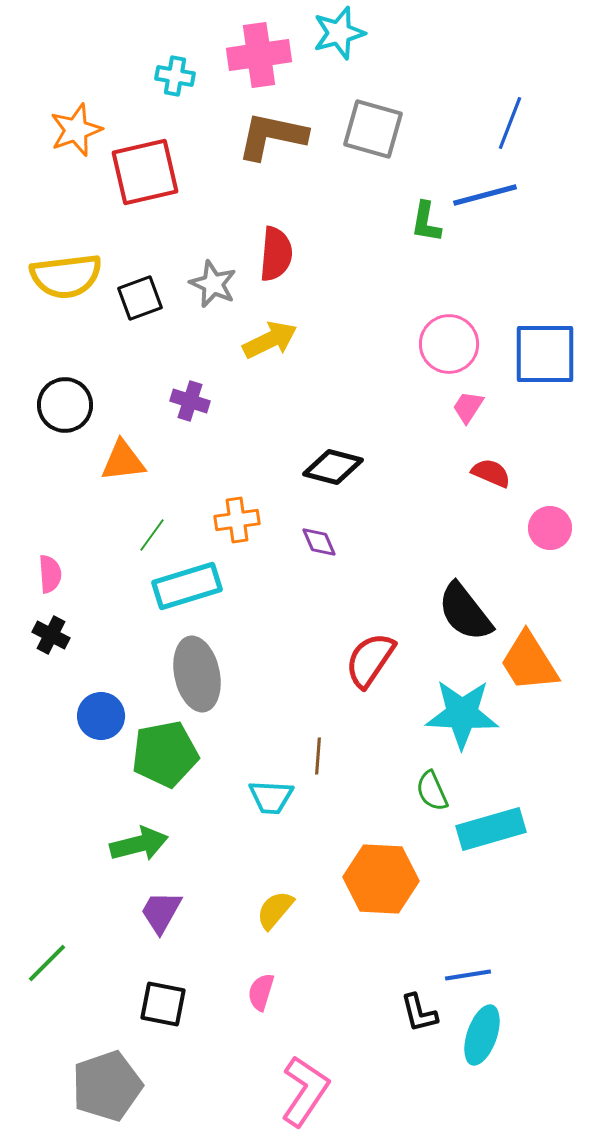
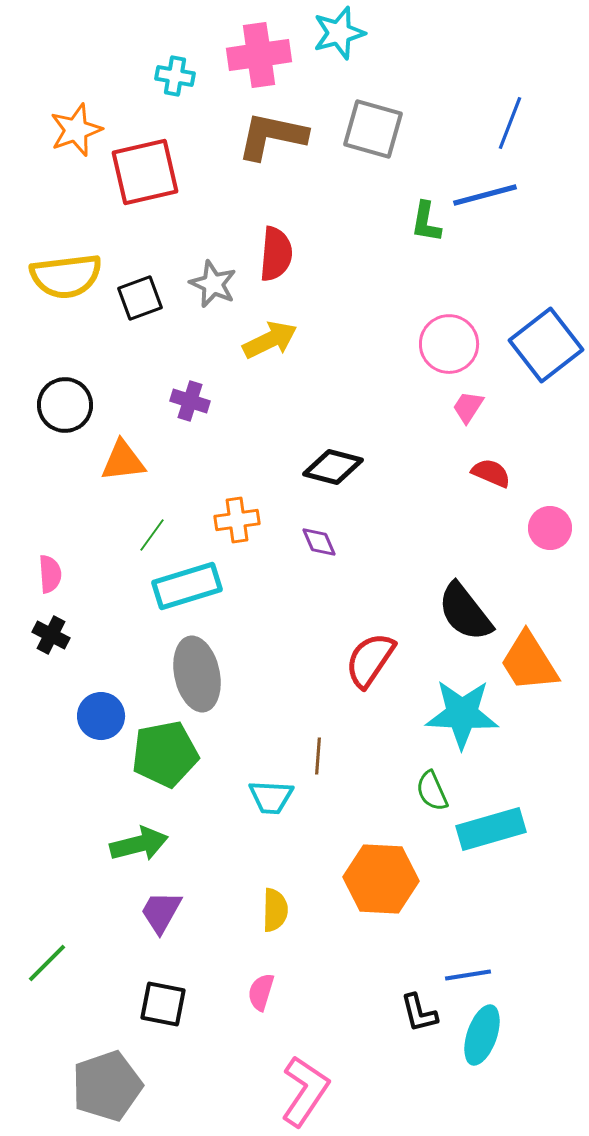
blue square at (545, 354): moved 1 px right, 9 px up; rotated 38 degrees counterclockwise
yellow semicircle at (275, 910): rotated 141 degrees clockwise
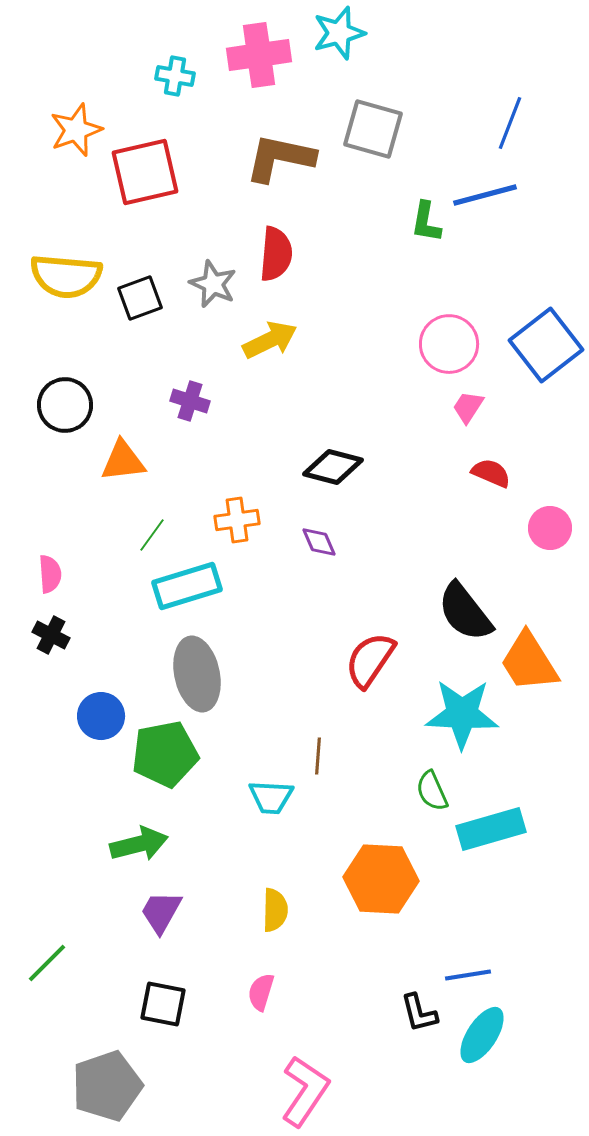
brown L-shape at (272, 136): moved 8 px right, 22 px down
yellow semicircle at (66, 276): rotated 12 degrees clockwise
cyan ellipse at (482, 1035): rotated 14 degrees clockwise
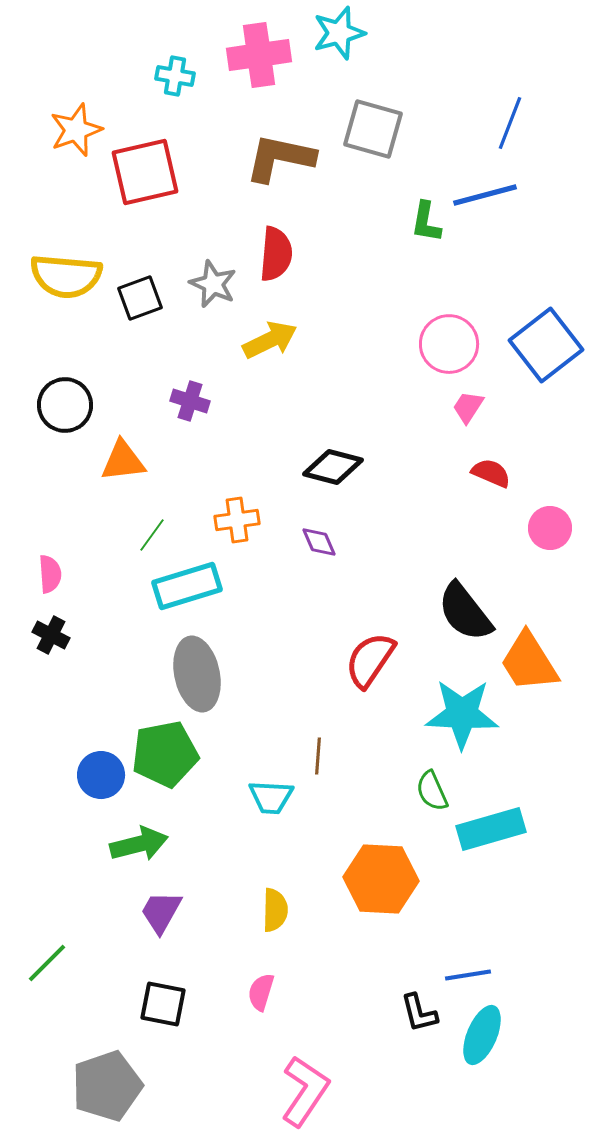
blue circle at (101, 716): moved 59 px down
cyan ellipse at (482, 1035): rotated 10 degrees counterclockwise
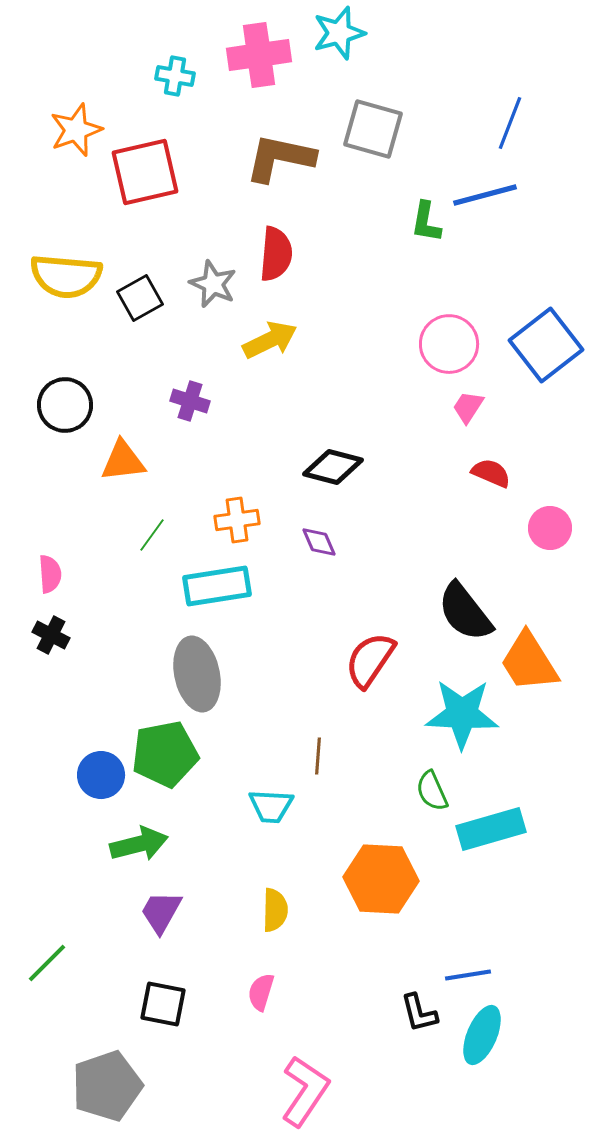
black square at (140, 298): rotated 9 degrees counterclockwise
cyan rectangle at (187, 586): moved 30 px right; rotated 8 degrees clockwise
cyan trapezoid at (271, 797): moved 9 px down
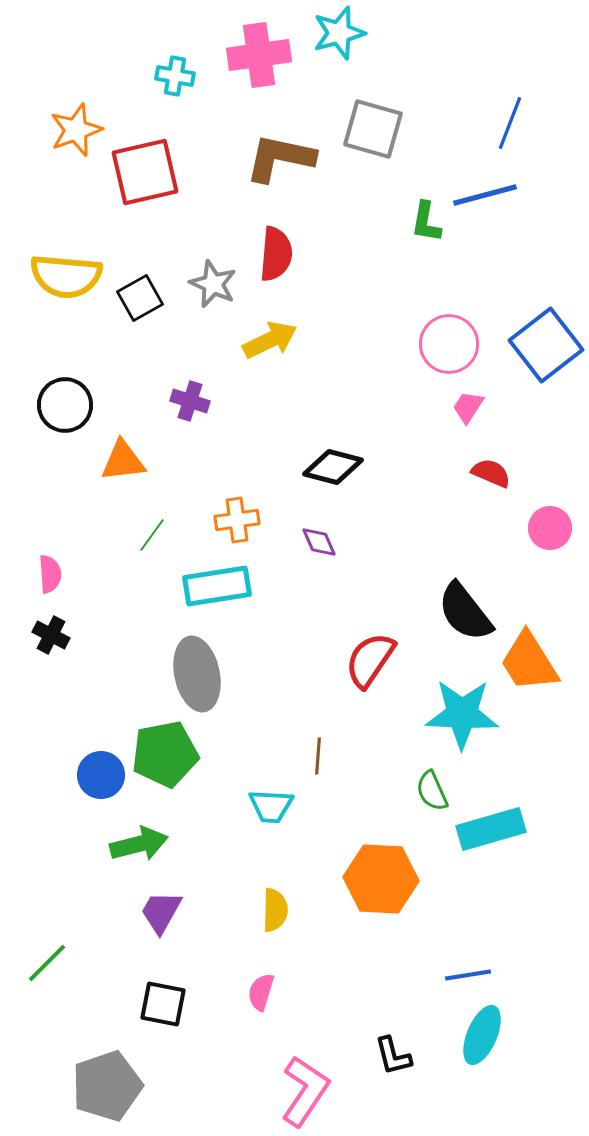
black L-shape at (419, 1013): moved 26 px left, 43 px down
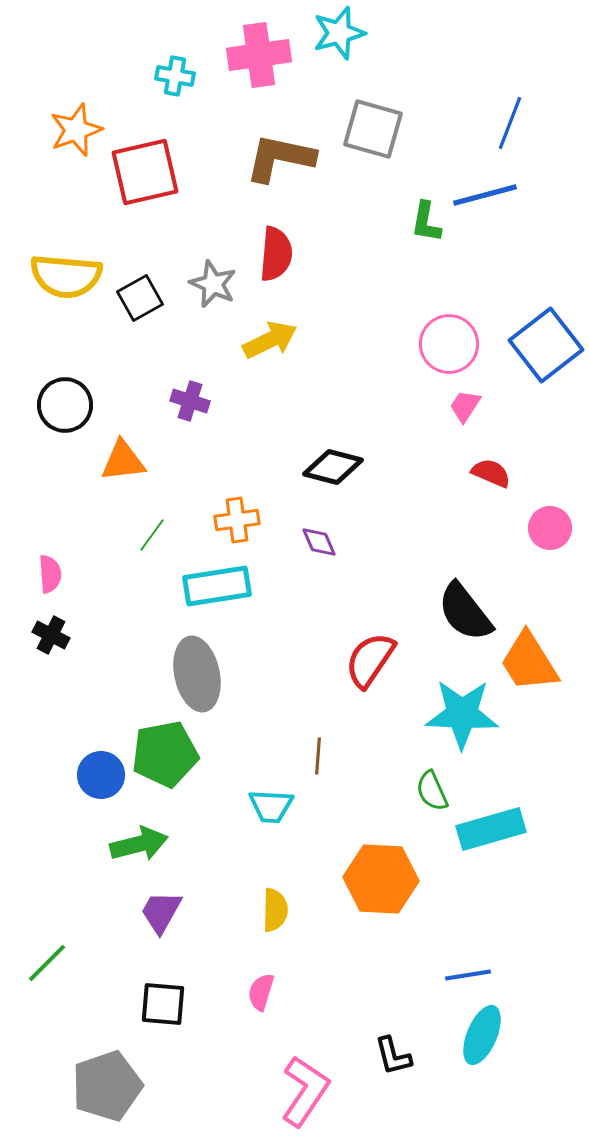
pink trapezoid at (468, 407): moved 3 px left, 1 px up
black square at (163, 1004): rotated 6 degrees counterclockwise
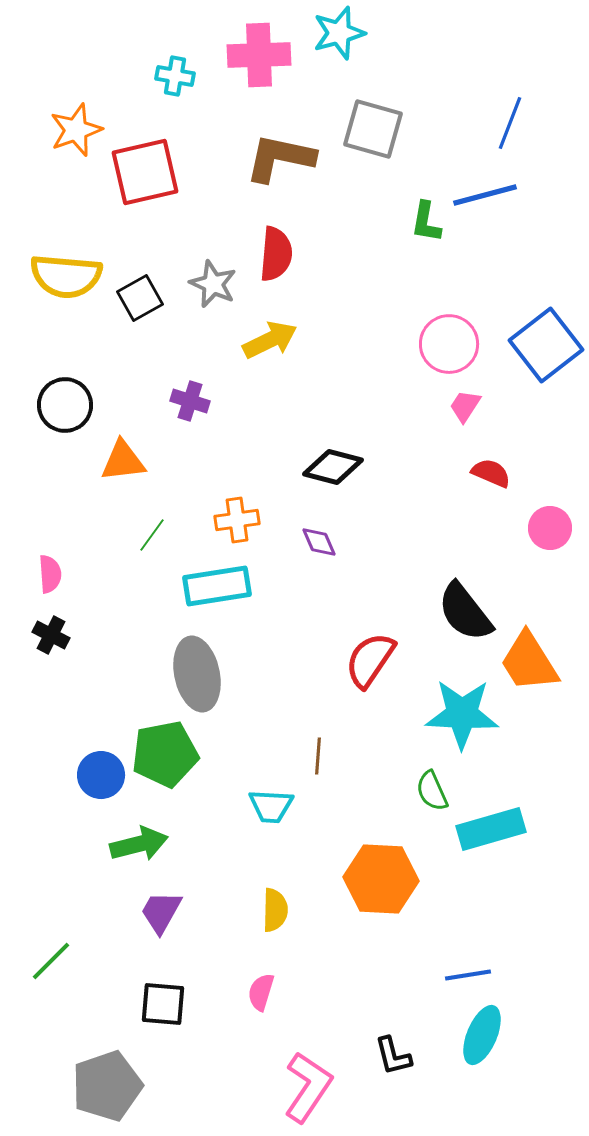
pink cross at (259, 55): rotated 6 degrees clockwise
green line at (47, 963): moved 4 px right, 2 px up
pink L-shape at (305, 1091): moved 3 px right, 4 px up
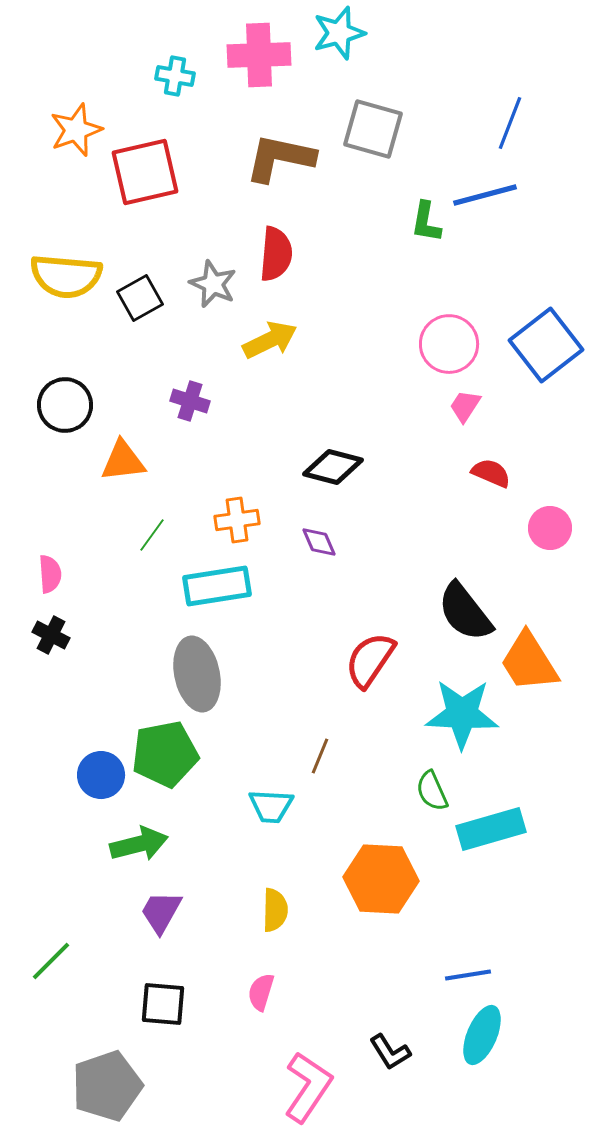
brown line at (318, 756): moved 2 px right; rotated 18 degrees clockwise
black L-shape at (393, 1056): moved 3 px left, 4 px up; rotated 18 degrees counterclockwise
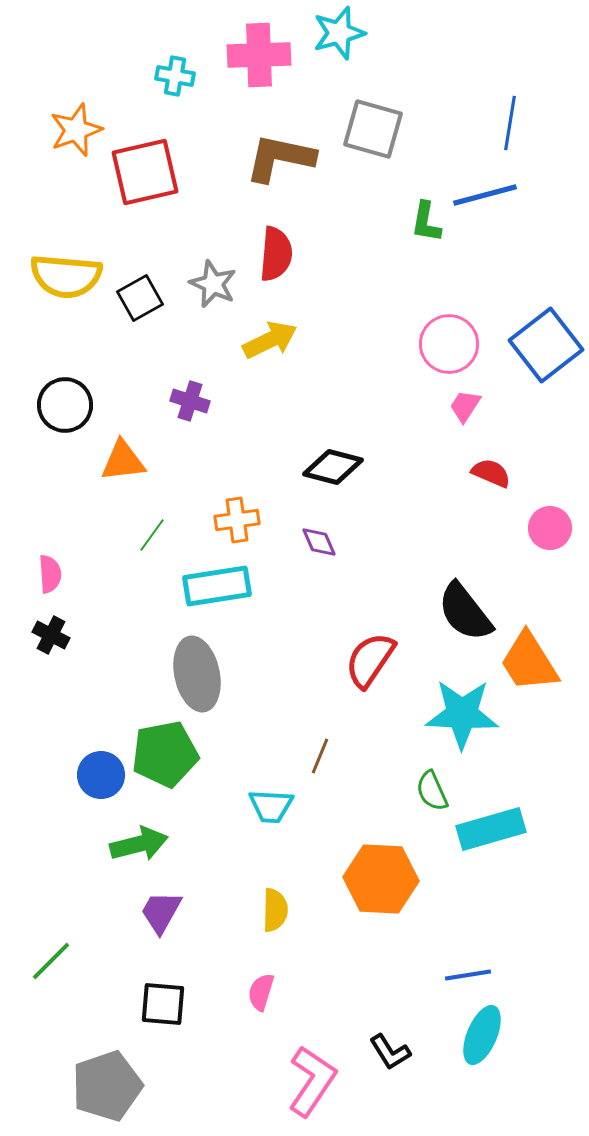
blue line at (510, 123): rotated 12 degrees counterclockwise
pink L-shape at (308, 1087): moved 4 px right, 6 px up
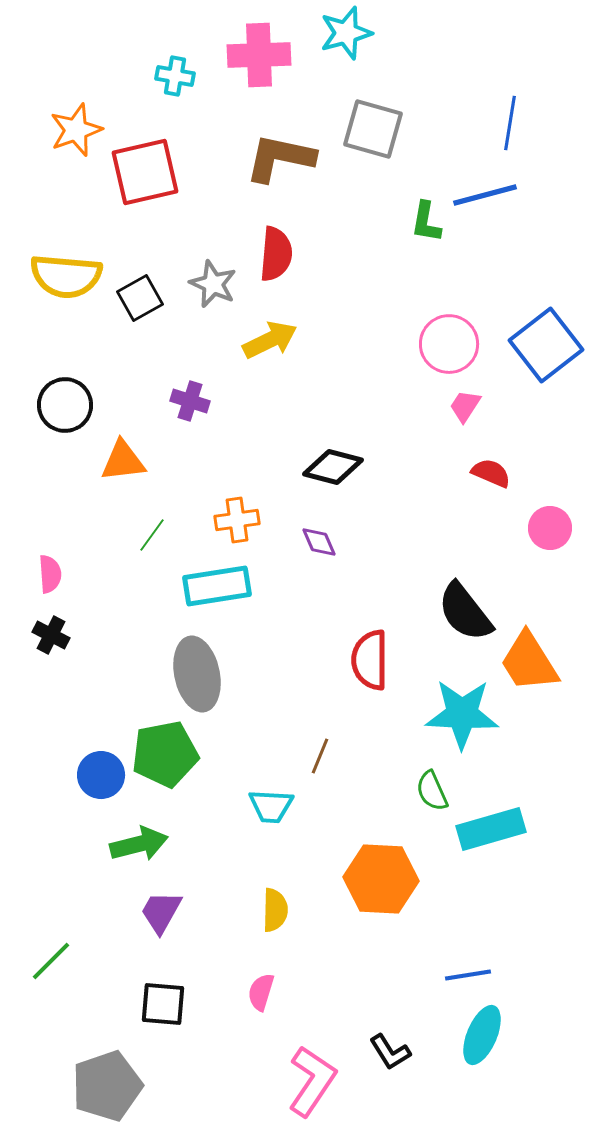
cyan star at (339, 33): moved 7 px right
red semicircle at (370, 660): rotated 34 degrees counterclockwise
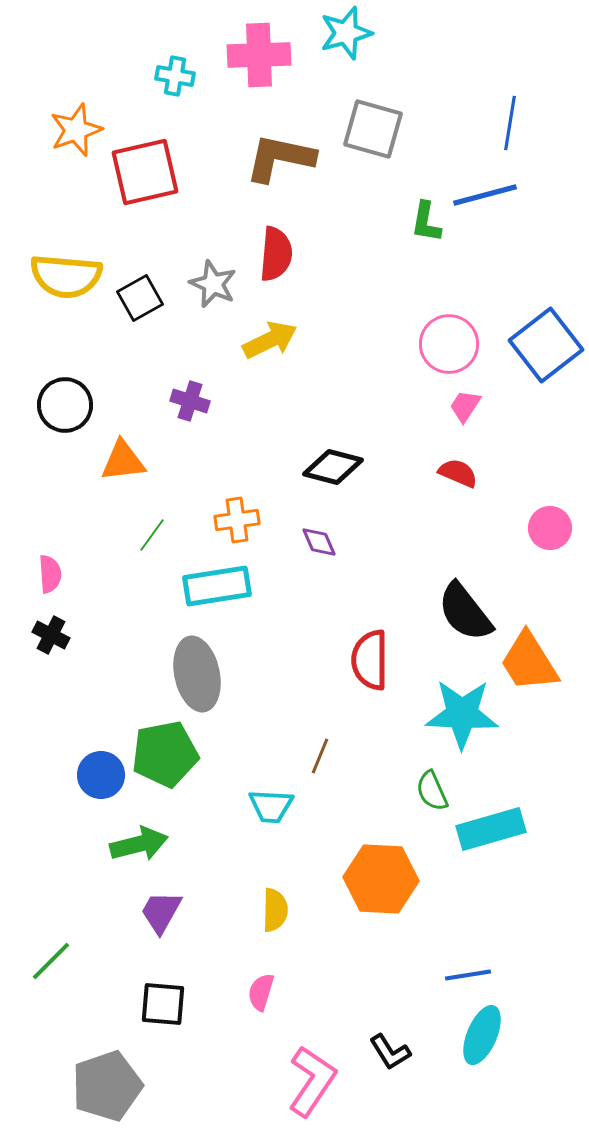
red semicircle at (491, 473): moved 33 px left
